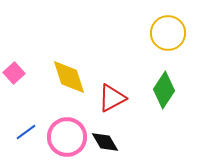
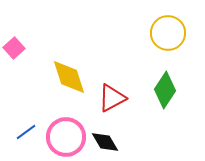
pink square: moved 25 px up
green diamond: moved 1 px right
pink circle: moved 1 px left
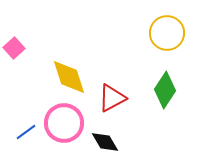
yellow circle: moved 1 px left
pink circle: moved 2 px left, 14 px up
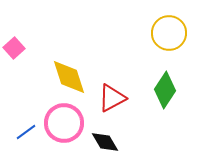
yellow circle: moved 2 px right
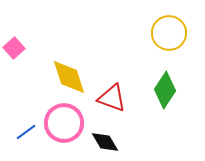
red triangle: rotated 48 degrees clockwise
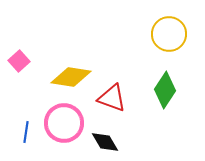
yellow circle: moved 1 px down
pink square: moved 5 px right, 13 px down
yellow diamond: moved 2 px right; rotated 63 degrees counterclockwise
blue line: rotated 45 degrees counterclockwise
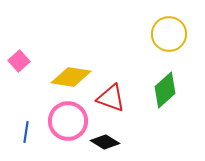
green diamond: rotated 15 degrees clockwise
red triangle: moved 1 px left
pink circle: moved 4 px right, 2 px up
black diamond: rotated 28 degrees counterclockwise
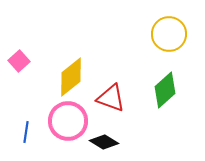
yellow diamond: rotated 48 degrees counterclockwise
black diamond: moved 1 px left
